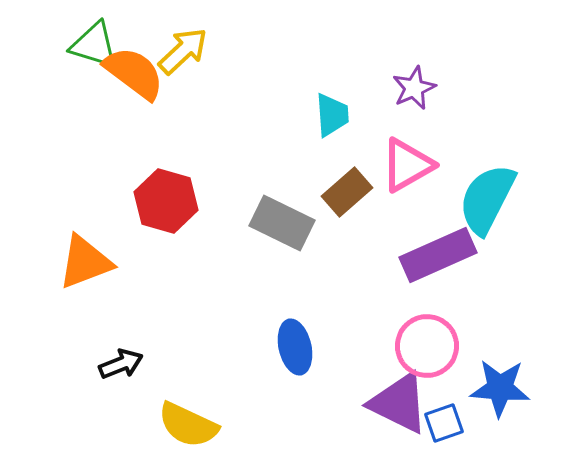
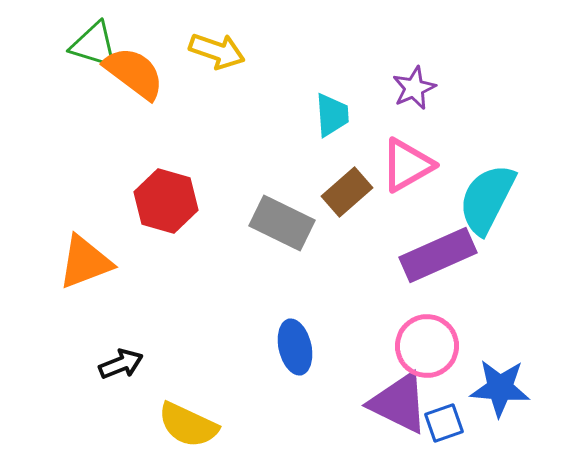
yellow arrow: moved 34 px right; rotated 62 degrees clockwise
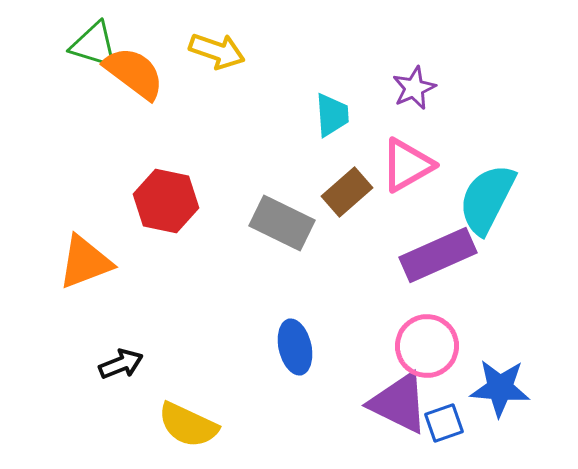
red hexagon: rotated 4 degrees counterclockwise
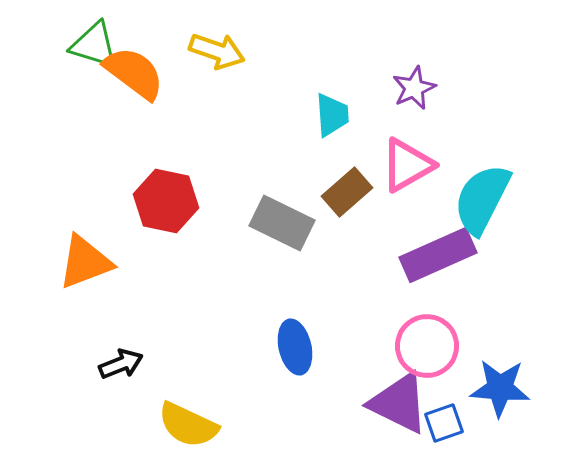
cyan semicircle: moved 5 px left
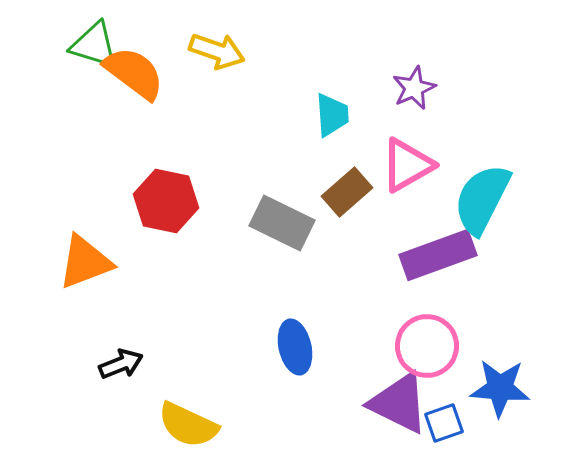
purple rectangle: rotated 4 degrees clockwise
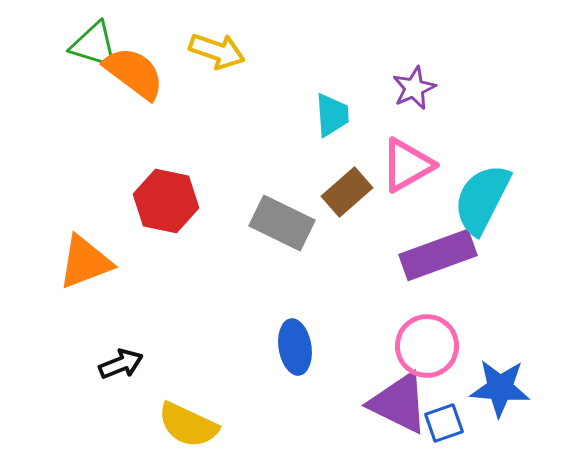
blue ellipse: rotated 4 degrees clockwise
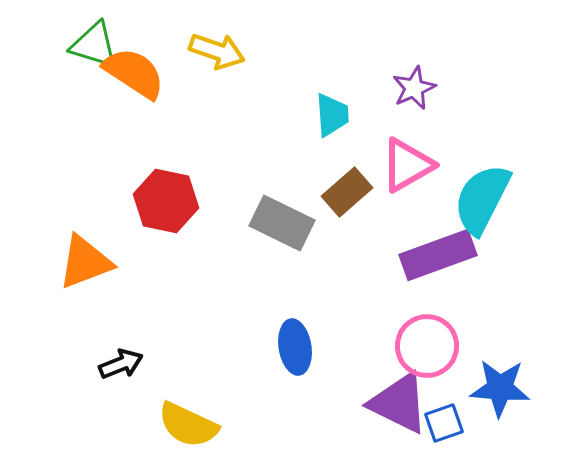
orange semicircle: rotated 4 degrees counterclockwise
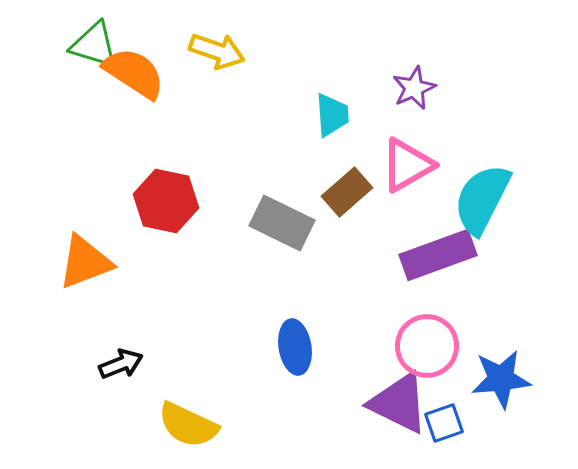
blue star: moved 1 px right, 9 px up; rotated 10 degrees counterclockwise
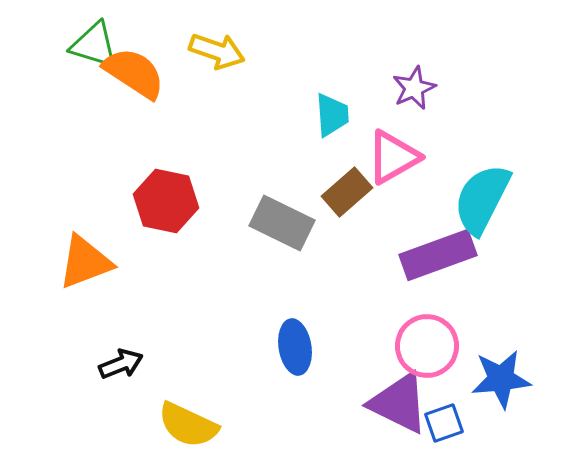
pink triangle: moved 14 px left, 8 px up
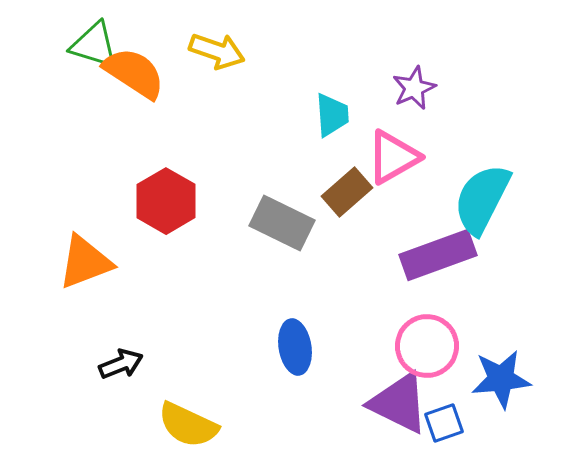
red hexagon: rotated 18 degrees clockwise
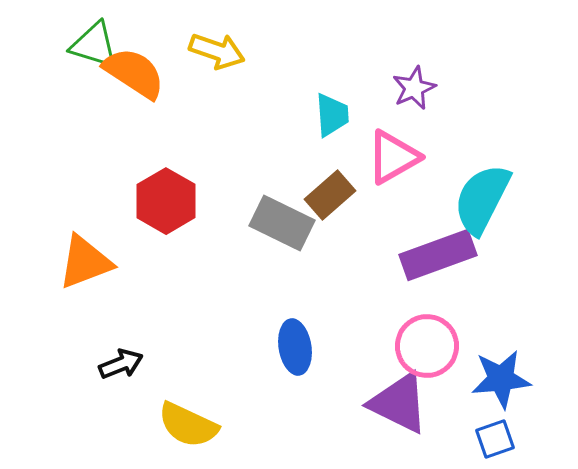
brown rectangle: moved 17 px left, 3 px down
blue square: moved 51 px right, 16 px down
